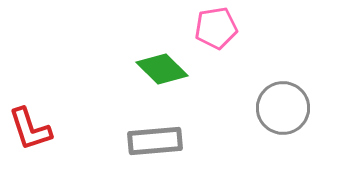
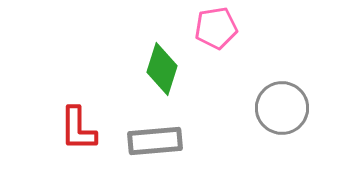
green diamond: rotated 63 degrees clockwise
gray circle: moved 1 px left
red L-shape: moved 48 px right; rotated 18 degrees clockwise
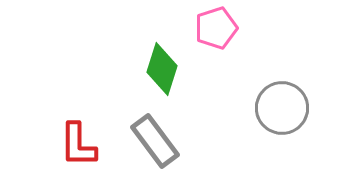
pink pentagon: rotated 9 degrees counterclockwise
red L-shape: moved 16 px down
gray rectangle: rotated 58 degrees clockwise
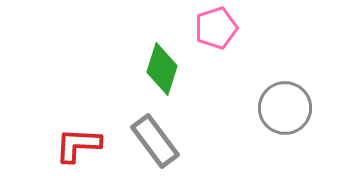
gray circle: moved 3 px right
red L-shape: rotated 93 degrees clockwise
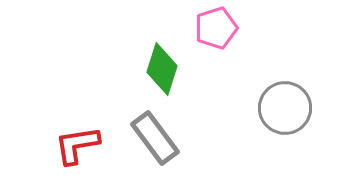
gray rectangle: moved 3 px up
red L-shape: moved 1 px left; rotated 12 degrees counterclockwise
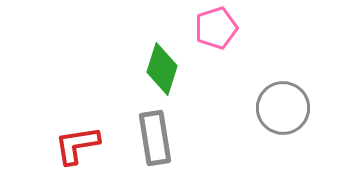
gray circle: moved 2 px left
gray rectangle: rotated 28 degrees clockwise
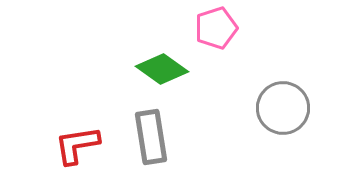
green diamond: rotated 72 degrees counterclockwise
gray rectangle: moved 4 px left, 1 px up
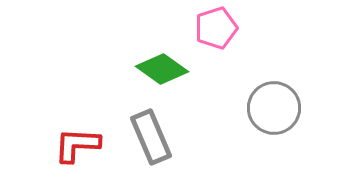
gray circle: moved 9 px left
gray rectangle: rotated 14 degrees counterclockwise
red L-shape: rotated 12 degrees clockwise
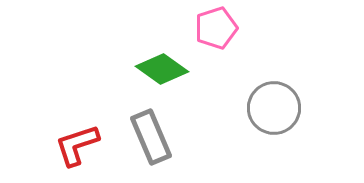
red L-shape: rotated 21 degrees counterclockwise
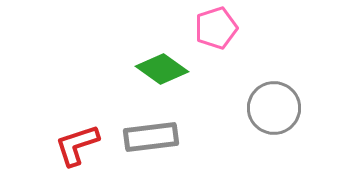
gray rectangle: rotated 74 degrees counterclockwise
